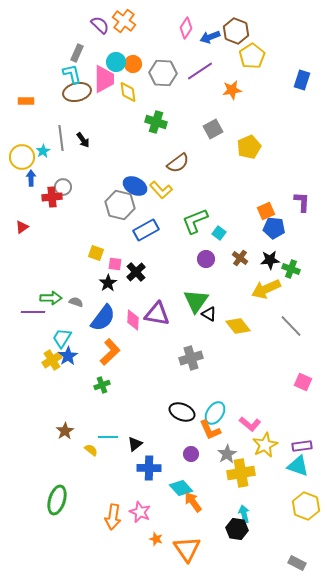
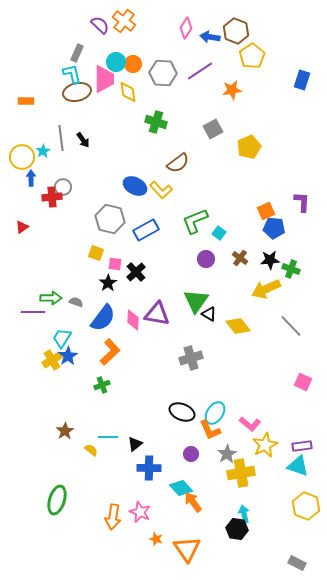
blue arrow at (210, 37): rotated 30 degrees clockwise
gray hexagon at (120, 205): moved 10 px left, 14 px down
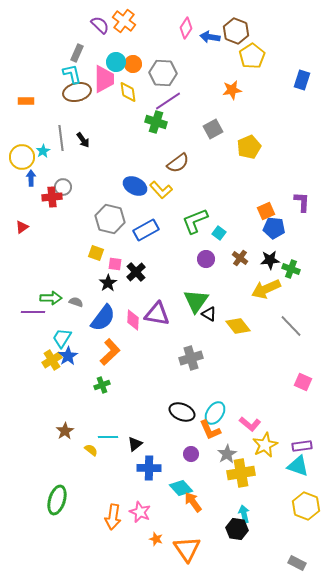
purple line at (200, 71): moved 32 px left, 30 px down
